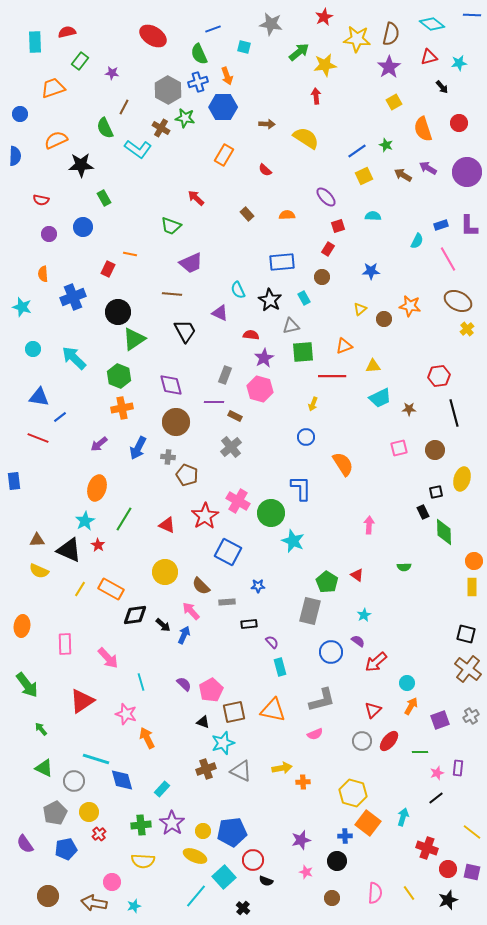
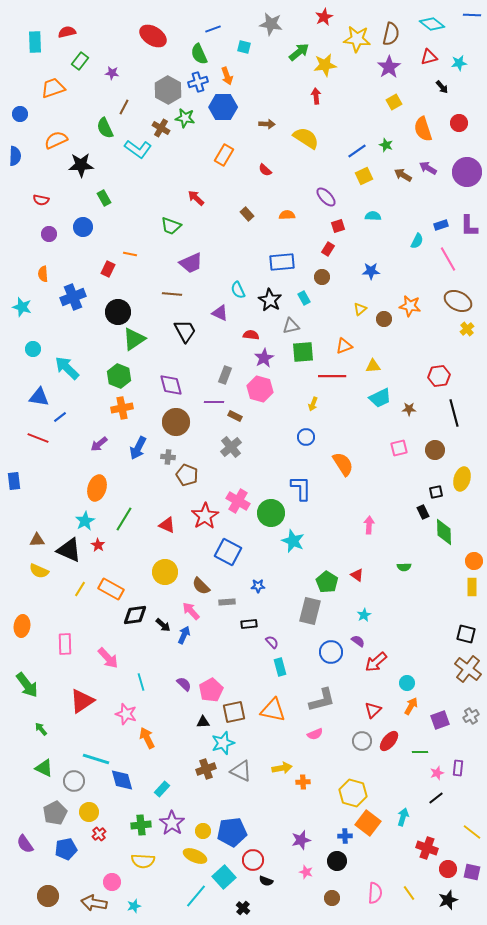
cyan arrow at (74, 358): moved 7 px left, 10 px down
black triangle at (203, 722): rotated 24 degrees counterclockwise
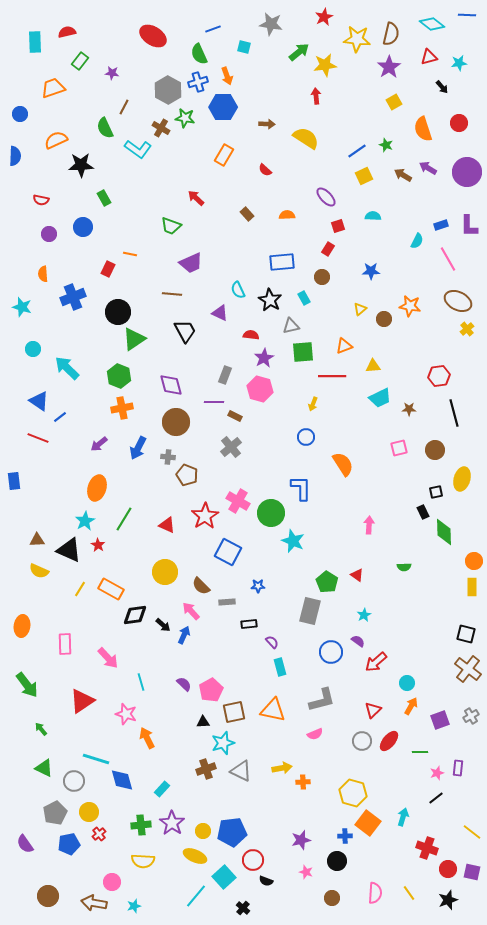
blue line at (472, 15): moved 5 px left
blue triangle at (39, 397): moved 4 px down; rotated 25 degrees clockwise
blue pentagon at (66, 849): moved 3 px right, 5 px up
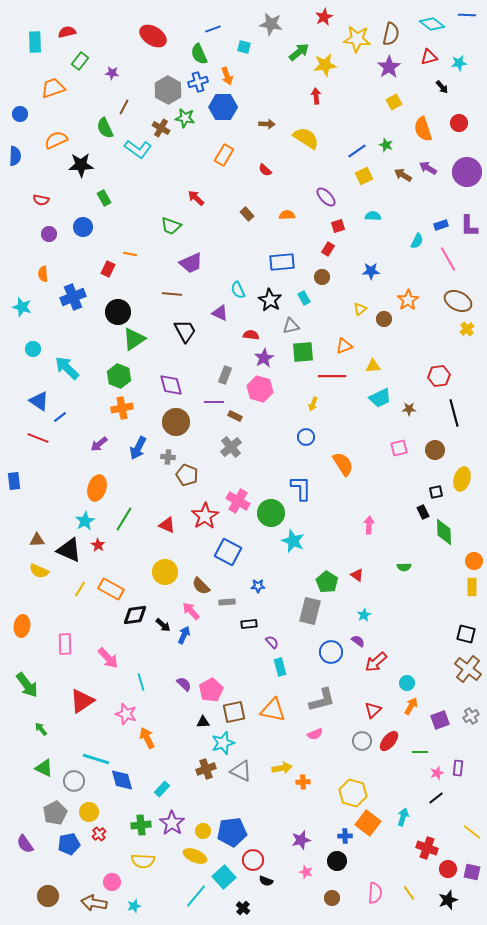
orange star at (410, 306): moved 2 px left, 6 px up; rotated 30 degrees clockwise
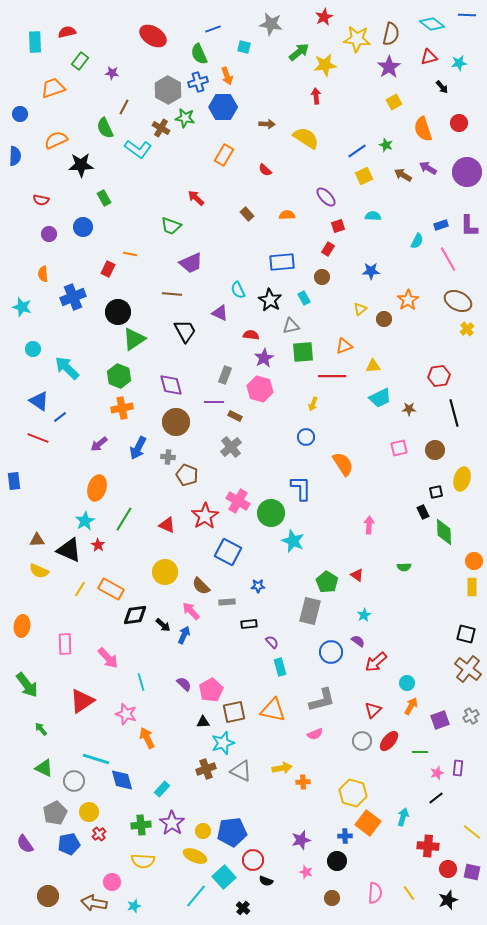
red cross at (427, 848): moved 1 px right, 2 px up; rotated 15 degrees counterclockwise
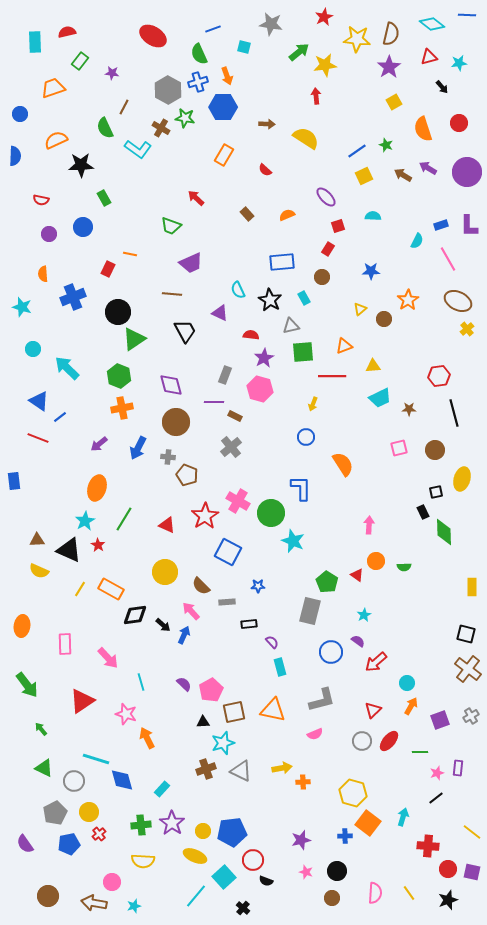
orange semicircle at (287, 215): rotated 21 degrees counterclockwise
orange circle at (474, 561): moved 98 px left
black circle at (337, 861): moved 10 px down
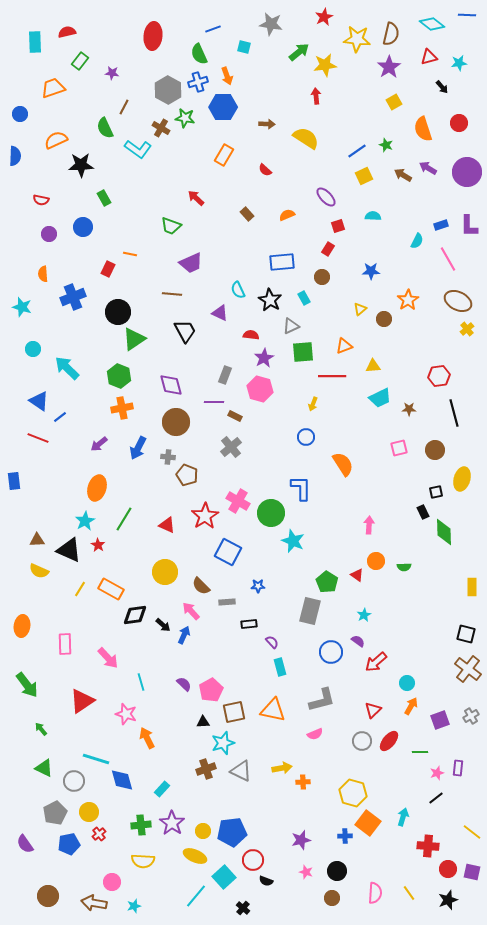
red ellipse at (153, 36): rotated 64 degrees clockwise
gray triangle at (291, 326): rotated 12 degrees counterclockwise
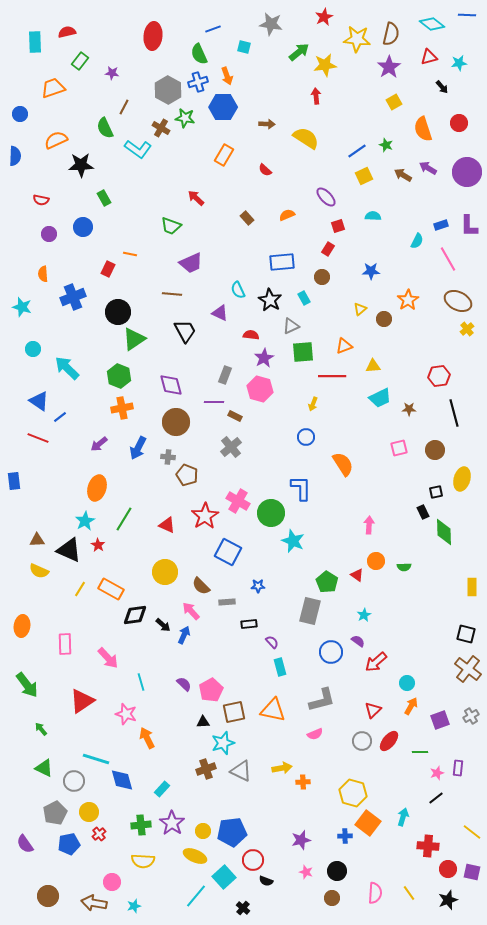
brown rectangle at (247, 214): moved 4 px down
